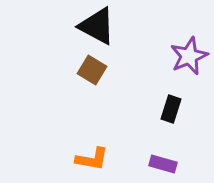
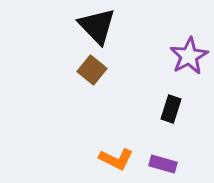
black triangle: rotated 18 degrees clockwise
purple star: rotated 6 degrees counterclockwise
brown square: rotated 8 degrees clockwise
orange L-shape: moved 24 px right; rotated 16 degrees clockwise
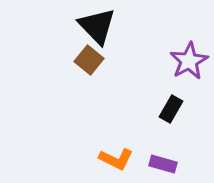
purple star: moved 5 px down
brown square: moved 3 px left, 10 px up
black rectangle: rotated 12 degrees clockwise
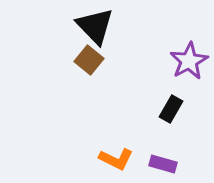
black triangle: moved 2 px left
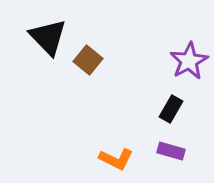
black triangle: moved 47 px left, 11 px down
brown square: moved 1 px left
purple rectangle: moved 8 px right, 13 px up
